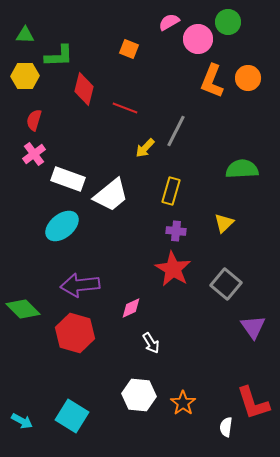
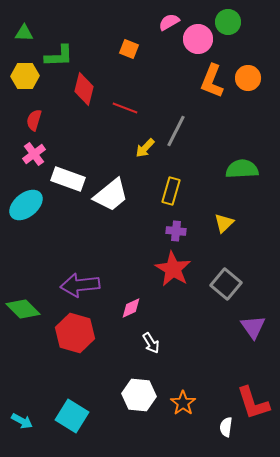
green triangle: moved 1 px left, 2 px up
cyan ellipse: moved 36 px left, 21 px up
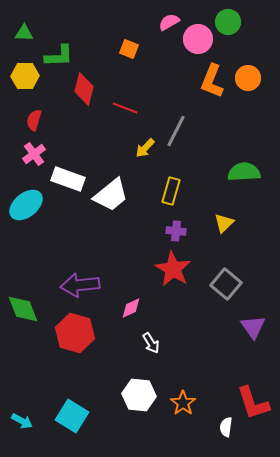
green semicircle: moved 2 px right, 3 px down
green diamond: rotated 24 degrees clockwise
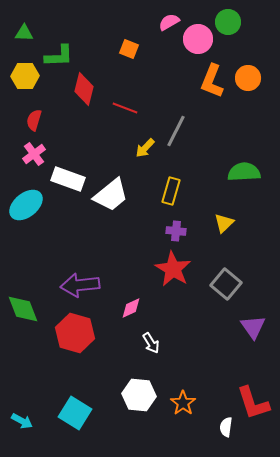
cyan square: moved 3 px right, 3 px up
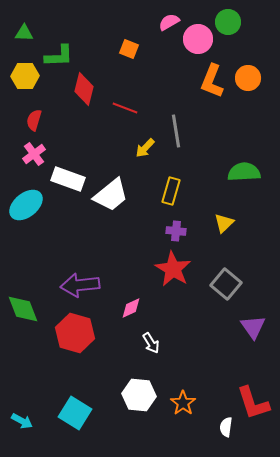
gray line: rotated 36 degrees counterclockwise
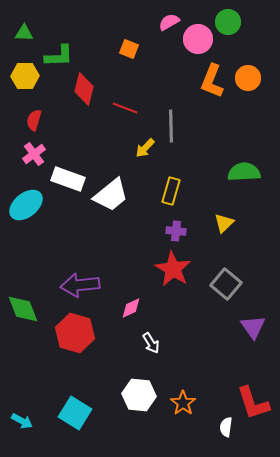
gray line: moved 5 px left, 5 px up; rotated 8 degrees clockwise
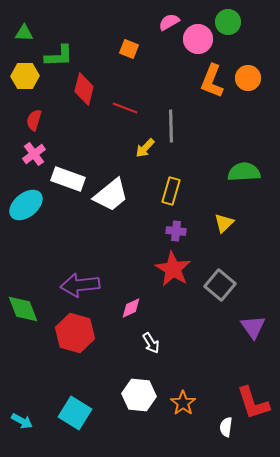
gray square: moved 6 px left, 1 px down
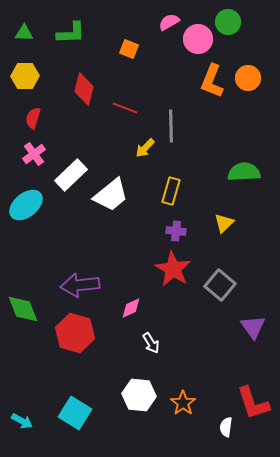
green L-shape: moved 12 px right, 23 px up
red semicircle: moved 1 px left, 2 px up
white rectangle: moved 3 px right, 4 px up; rotated 64 degrees counterclockwise
